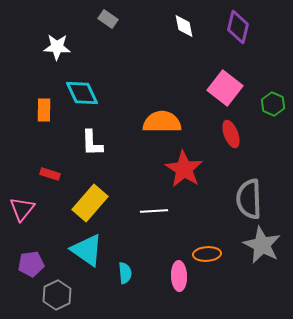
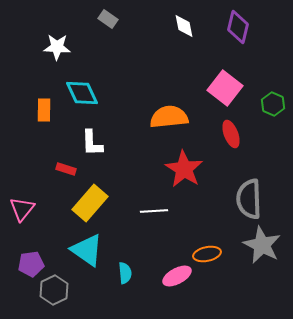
orange semicircle: moved 7 px right, 5 px up; rotated 6 degrees counterclockwise
red rectangle: moved 16 px right, 5 px up
orange ellipse: rotated 8 degrees counterclockwise
pink ellipse: moved 2 px left; rotated 64 degrees clockwise
gray hexagon: moved 3 px left, 5 px up
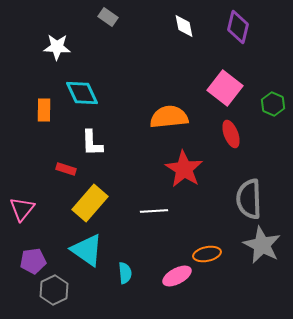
gray rectangle: moved 2 px up
purple pentagon: moved 2 px right, 3 px up
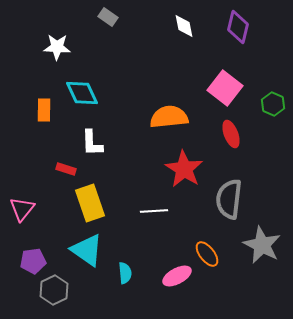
gray semicircle: moved 20 px left; rotated 9 degrees clockwise
yellow rectangle: rotated 60 degrees counterclockwise
orange ellipse: rotated 64 degrees clockwise
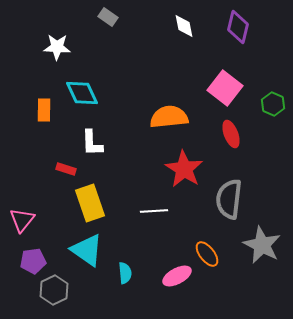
pink triangle: moved 11 px down
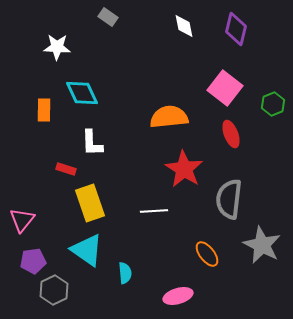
purple diamond: moved 2 px left, 2 px down
green hexagon: rotated 15 degrees clockwise
pink ellipse: moved 1 px right, 20 px down; rotated 12 degrees clockwise
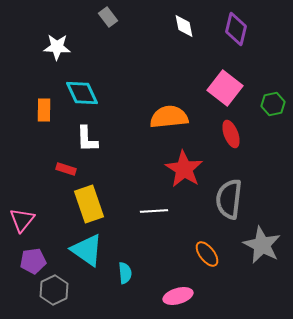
gray rectangle: rotated 18 degrees clockwise
green hexagon: rotated 10 degrees clockwise
white L-shape: moved 5 px left, 4 px up
yellow rectangle: moved 1 px left, 1 px down
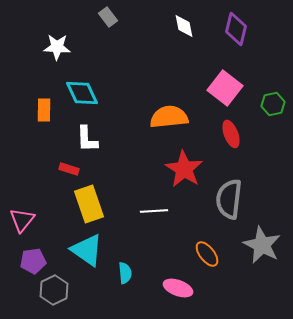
red rectangle: moved 3 px right
pink ellipse: moved 8 px up; rotated 36 degrees clockwise
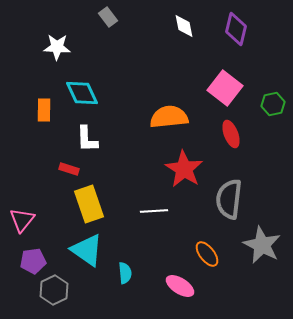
pink ellipse: moved 2 px right, 2 px up; rotated 12 degrees clockwise
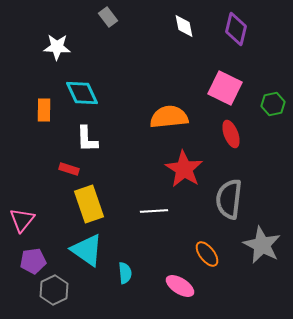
pink square: rotated 12 degrees counterclockwise
